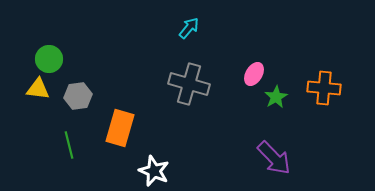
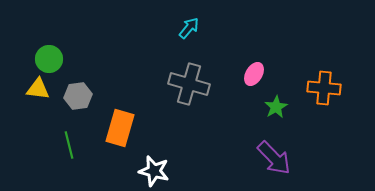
green star: moved 10 px down
white star: rotated 8 degrees counterclockwise
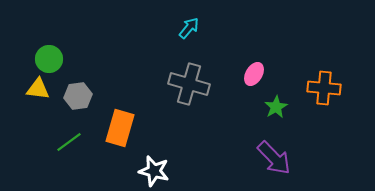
green line: moved 3 px up; rotated 68 degrees clockwise
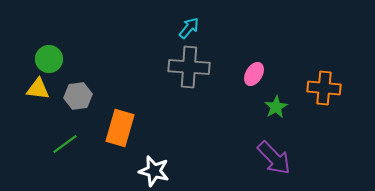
gray cross: moved 17 px up; rotated 12 degrees counterclockwise
green line: moved 4 px left, 2 px down
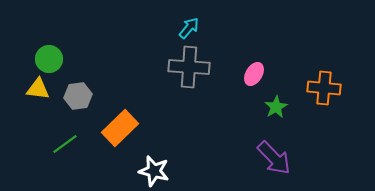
orange rectangle: rotated 30 degrees clockwise
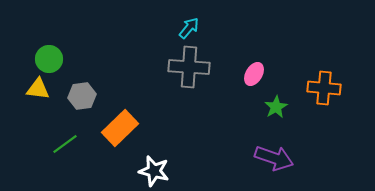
gray hexagon: moved 4 px right
purple arrow: rotated 27 degrees counterclockwise
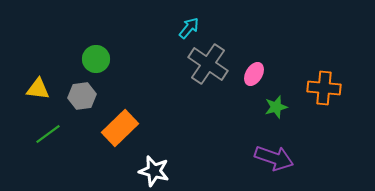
green circle: moved 47 px right
gray cross: moved 19 px right, 3 px up; rotated 30 degrees clockwise
green star: rotated 15 degrees clockwise
green line: moved 17 px left, 10 px up
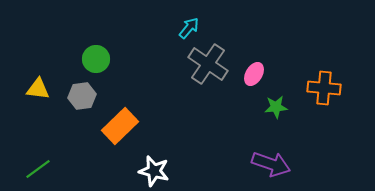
green star: rotated 10 degrees clockwise
orange rectangle: moved 2 px up
green line: moved 10 px left, 35 px down
purple arrow: moved 3 px left, 6 px down
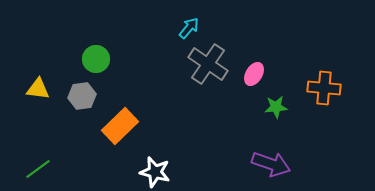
white star: moved 1 px right, 1 px down
